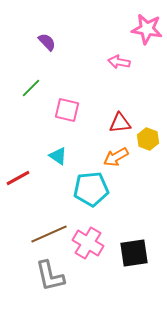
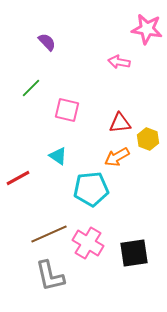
orange arrow: moved 1 px right
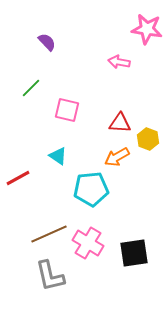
red triangle: rotated 10 degrees clockwise
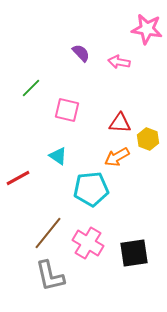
purple semicircle: moved 34 px right, 11 px down
brown line: moved 1 px left, 1 px up; rotated 27 degrees counterclockwise
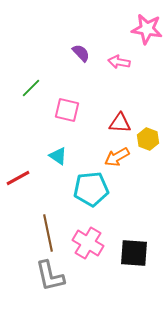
brown line: rotated 51 degrees counterclockwise
black square: rotated 12 degrees clockwise
